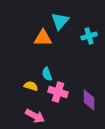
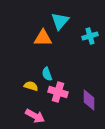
cyan cross: moved 1 px right
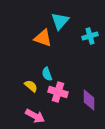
orange triangle: rotated 18 degrees clockwise
yellow semicircle: rotated 24 degrees clockwise
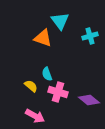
cyan triangle: rotated 18 degrees counterclockwise
purple diamond: rotated 50 degrees counterclockwise
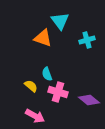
cyan cross: moved 3 px left, 4 px down
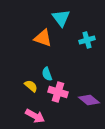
cyan triangle: moved 1 px right, 3 px up
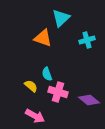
cyan triangle: rotated 24 degrees clockwise
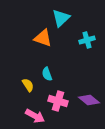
yellow semicircle: moved 3 px left, 1 px up; rotated 16 degrees clockwise
pink cross: moved 9 px down
